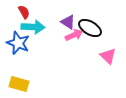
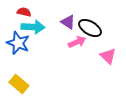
red semicircle: rotated 48 degrees counterclockwise
pink arrow: moved 3 px right, 7 px down
yellow rectangle: rotated 24 degrees clockwise
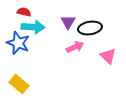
purple triangle: rotated 28 degrees clockwise
black ellipse: rotated 40 degrees counterclockwise
pink arrow: moved 2 px left, 5 px down
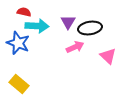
cyan arrow: moved 4 px right, 1 px up
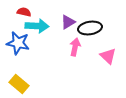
purple triangle: rotated 28 degrees clockwise
blue star: rotated 10 degrees counterclockwise
pink arrow: rotated 54 degrees counterclockwise
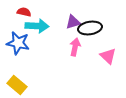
purple triangle: moved 5 px right; rotated 14 degrees clockwise
yellow rectangle: moved 2 px left, 1 px down
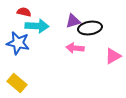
purple triangle: moved 1 px up
pink arrow: moved 1 px down; rotated 96 degrees counterclockwise
pink triangle: moved 5 px right; rotated 48 degrees clockwise
yellow rectangle: moved 2 px up
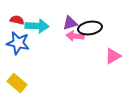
red semicircle: moved 7 px left, 8 px down
purple triangle: moved 3 px left, 2 px down
pink arrow: moved 12 px up
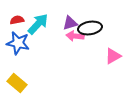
red semicircle: rotated 24 degrees counterclockwise
cyan arrow: moved 1 px right, 2 px up; rotated 50 degrees counterclockwise
